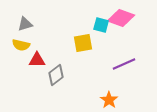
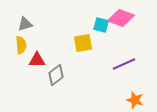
yellow semicircle: rotated 108 degrees counterclockwise
orange star: moved 26 px right; rotated 18 degrees counterclockwise
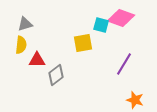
yellow semicircle: rotated 12 degrees clockwise
purple line: rotated 35 degrees counterclockwise
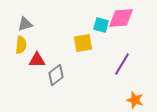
pink diamond: rotated 24 degrees counterclockwise
purple line: moved 2 px left
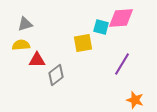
cyan square: moved 2 px down
yellow semicircle: rotated 102 degrees counterclockwise
